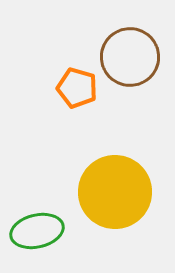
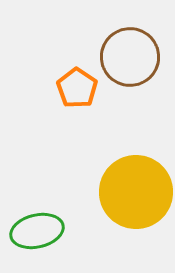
orange pentagon: rotated 18 degrees clockwise
yellow circle: moved 21 px right
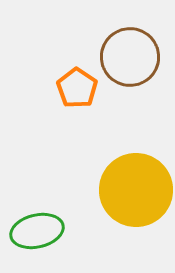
yellow circle: moved 2 px up
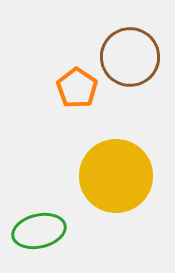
yellow circle: moved 20 px left, 14 px up
green ellipse: moved 2 px right
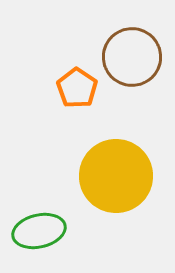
brown circle: moved 2 px right
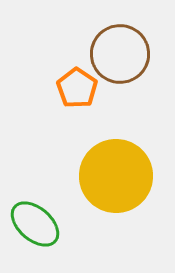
brown circle: moved 12 px left, 3 px up
green ellipse: moved 4 px left, 7 px up; rotated 54 degrees clockwise
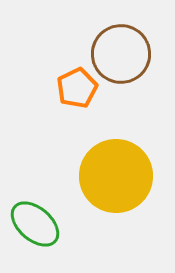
brown circle: moved 1 px right
orange pentagon: rotated 12 degrees clockwise
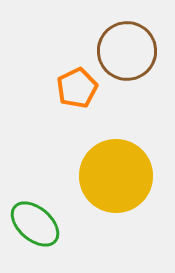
brown circle: moved 6 px right, 3 px up
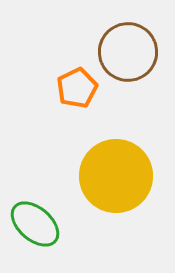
brown circle: moved 1 px right, 1 px down
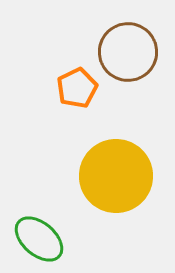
green ellipse: moved 4 px right, 15 px down
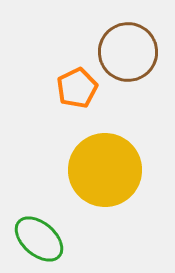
yellow circle: moved 11 px left, 6 px up
